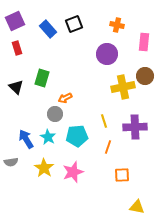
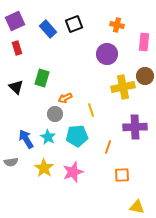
yellow line: moved 13 px left, 11 px up
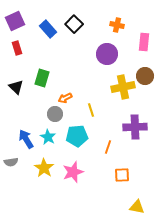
black square: rotated 24 degrees counterclockwise
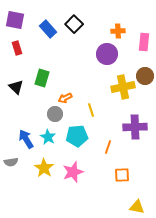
purple square: moved 1 px up; rotated 36 degrees clockwise
orange cross: moved 1 px right, 6 px down; rotated 16 degrees counterclockwise
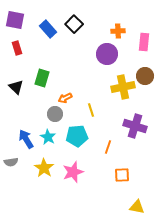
purple cross: moved 1 px up; rotated 20 degrees clockwise
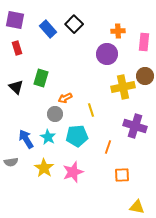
green rectangle: moved 1 px left
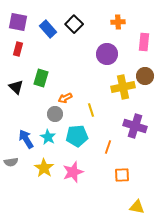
purple square: moved 3 px right, 2 px down
orange cross: moved 9 px up
red rectangle: moved 1 px right, 1 px down; rotated 32 degrees clockwise
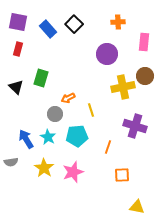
orange arrow: moved 3 px right
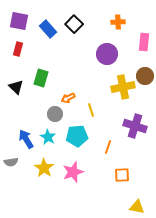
purple square: moved 1 px right, 1 px up
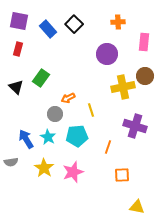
green rectangle: rotated 18 degrees clockwise
